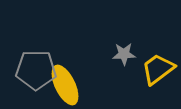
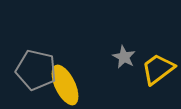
gray star: moved 3 px down; rotated 30 degrees clockwise
gray pentagon: rotated 12 degrees clockwise
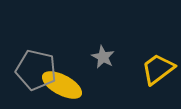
gray star: moved 21 px left
yellow ellipse: moved 3 px left; rotated 36 degrees counterclockwise
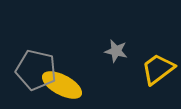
gray star: moved 13 px right, 6 px up; rotated 15 degrees counterclockwise
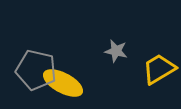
yellow trapezoid: moved 1 px right; rotated 6 degrees clockwise
yellow ellipse: moved 1 px right, 2 px up
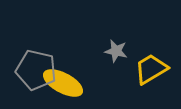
yellow trapezoid: moved 8 px left
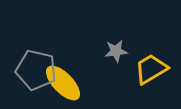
gray star: rotated 20 degrees counterclockwise
yellow ellipse: rotated 18 degrees clockwise
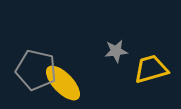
yellow trapezoid: rotated 15 degrees clockwise
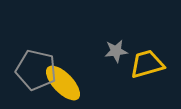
yellow trapezoid: moved 4 px left, 5 px up
